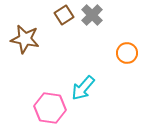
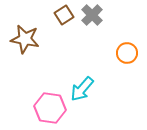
cyan arrow: moved 1 px left, 1 px down
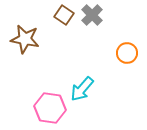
brown square: rotated 24 degrees counterclockwise
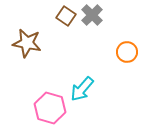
brown square: moved 2 px right, 1 px down
brown star: moved 2 px right, 4 px down
orange circle: moved 1 px up
pink hexagon: rotated 8 degrees clockwise
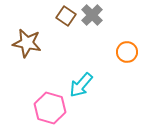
cyan arrow: moved 1 px left, 4 px up
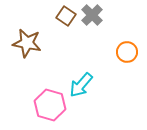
pink hexagon: moved 3 px up
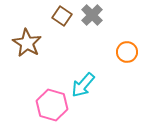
brown square: moved 4 px left
brown star: rotated 20 degrees clockwise
cyan arrow: moved 2 px right
pink hexagon: moved 2 px right
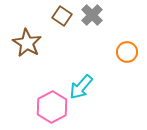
cyan arrow: moved 2 px left, 2 px down
pink hexagon: moved 2 px down; rotated 16 degrees clockwise
